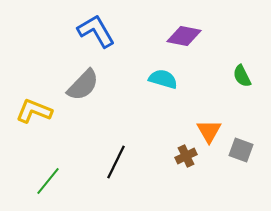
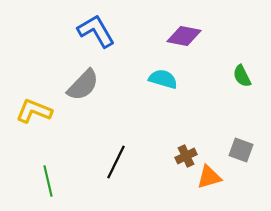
orange triangle: moved 46 px down; rotated 44 degrees clockwise
green line: rotated 52 degrees counterclockwise
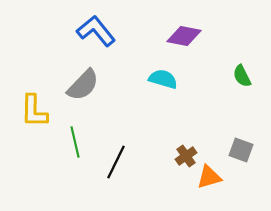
blue L-shape: rotated 9 degrees counterclockwise
yellow L-shape: rotated 111 degrees counterclockwise
brown cross: rotated 10 degrees counterclockwise
green line: moved 27 px right, 39 px up
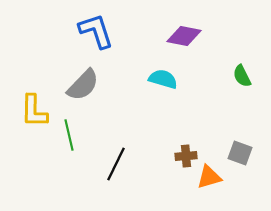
blue L-shape: rotated 21 degrees clockwise
green line: moved 6 px left, 7 px up
gray square: moved 1 px left, 3 px down
brown cross: rotated 30 degrees clockwise
black line: moved 2 px down
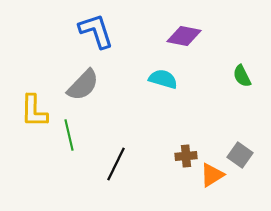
gray square: moved 2 px down; rotated 15 degrees clockwise
orange triangle: moved 3 px right, 2 px up; rotated 16 degrees counterclockwise
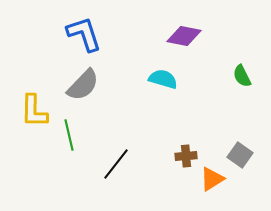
blue L-shape: moved 12 px left, 3 px down
black line: rotated 12 degrees clockwise
orange triangle: moved 4 px down
